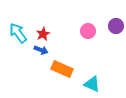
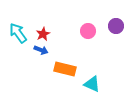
orange rectangle: moved 3 px right; rotated 10 degrees counterclockwise
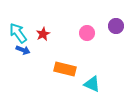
pink circle: moved 1 px left, 2 px down
blue arrow: moved 18 px left
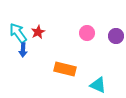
purple circle: moved 10 px down
red star: moved 5 px left, 2 px up
blue arrow: rotated 72 degrees clockwise
cyan triangle: moved 6 px right, 1 px down
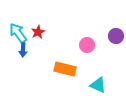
pink circle: moved 12 px down
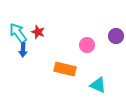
red star: rotated 24 degrees counterclockwise
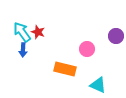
cyan arrow: moved 4 px right, 1 px up
pink circle: moved 4 px down
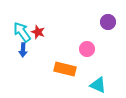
purple circle: moved 8 px left, 14 px up
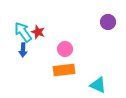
cyan arrow: moved 1 px right
pink circle: moved 22 px left
orange rectangle: moved 1 px left, 1 px down; rotated 20 degrees counterclockwise
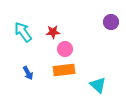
purple circle: moved 3 px right
red star: moved 15 px right; rotated 24 degrees counterclockwise
blue arrow: moved 5 px right, 23 px down; rotated 32 degrees counterclockwise
cyan triangle: rotated 18 degrees clockwise
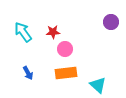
orange rectangle: moved 2 px right, 3 px down
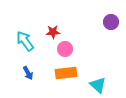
cyan arrow: moved 2 px right, 9 px down
